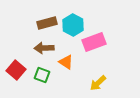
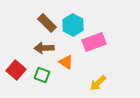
brown rectangle: rotated 60 degrees clockwise
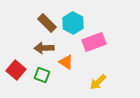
cyan hexagon: moved 2 px up
yellow arrow: moved 1 px up
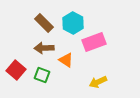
brown rectangle: moved 3 px left
orange triangle: moved 2 px up
yellow arrow: rotated 18 degrees clockwise
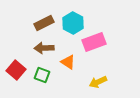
brown rectangle: rotated 72 degrees counterclockwise
orange triangle: moved 2 px right, 2 px down
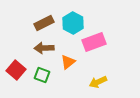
orange triangle: rotated 49 degrees clockwise
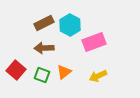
cyan hexagon: moved 3 px left, 2 px down
orange triangle: moved 4 px left, 10 px down
yellow arrow: moved 6 px up
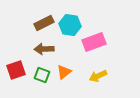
cyan hexagon: rotated 20 degrees counterclockwise
brown arrow: moved 1 px down
red square: rotated 30 degrees clockwise
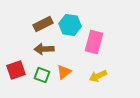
brown rectangle: moved 1 px left, 1 px down
pink rectangle: rotated 55 degrees counterclockwise
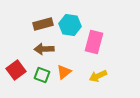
brown rectangle: rotated 12 degrees clockwise
red square: rotated 18 degrees counterclockwise
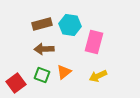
brown rectangle: moved 1 px left
red square: moved 13 px down
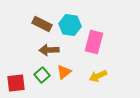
brown rectangle: rotated 42 degrees clockwise
brown arrow: moved 5 px right, 1 px down
green square: rotated 28 degrees clockwise
red square: rotated 30 degrees clockwise
